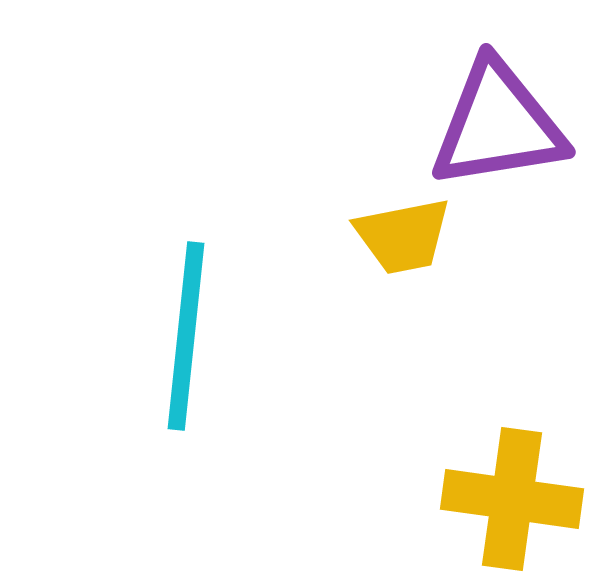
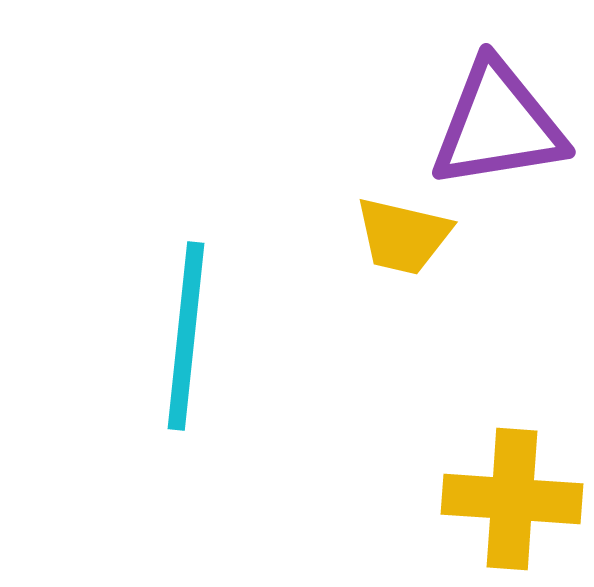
yellow trapezoid: rotated 24 degrees clockwise
yellow cross: rotated 4 degrees counterclockwise
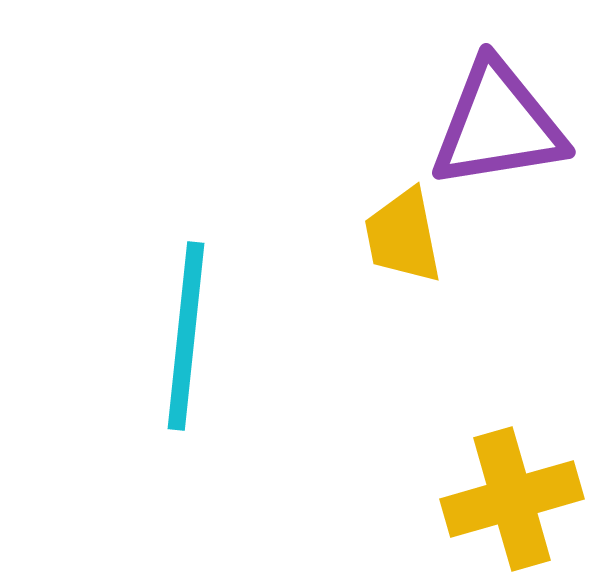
yellow trapezoid: rotated 66 degrees clockwise
yellow cross: rotated 20 degrees counterclockwise
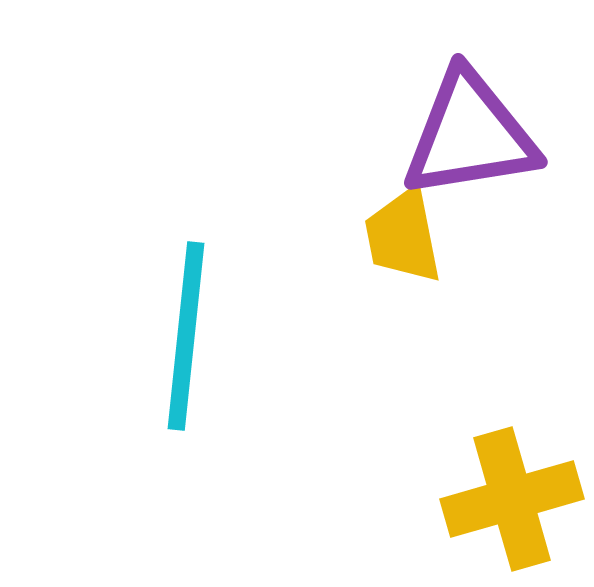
purple triangle: moved 28 px left, 10 px down
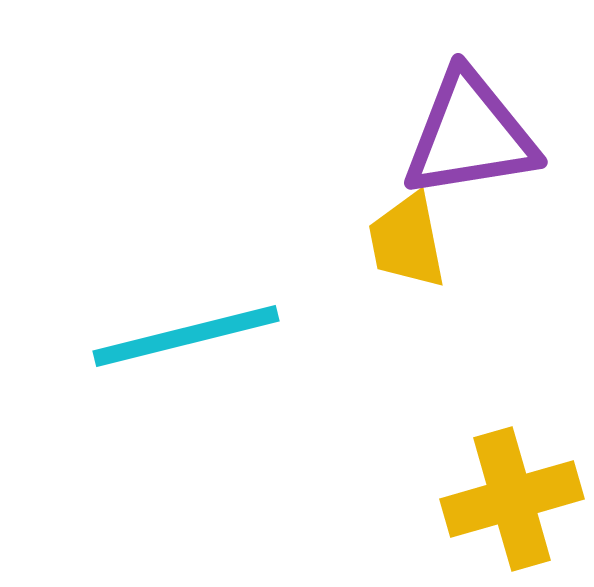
yellow trapezoid: moved 4 px right, 5 px down
cyan line: rotated 70 degrees clockwise
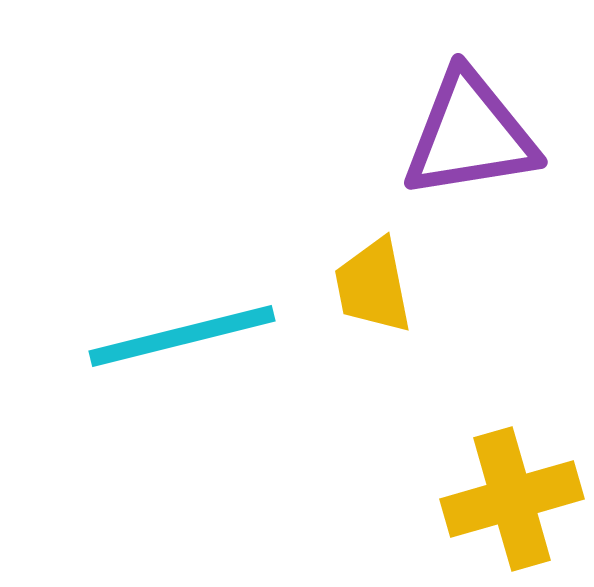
yellow trapezoid: moved 34 px left, 45 px down
cyan line: moved 4 px left
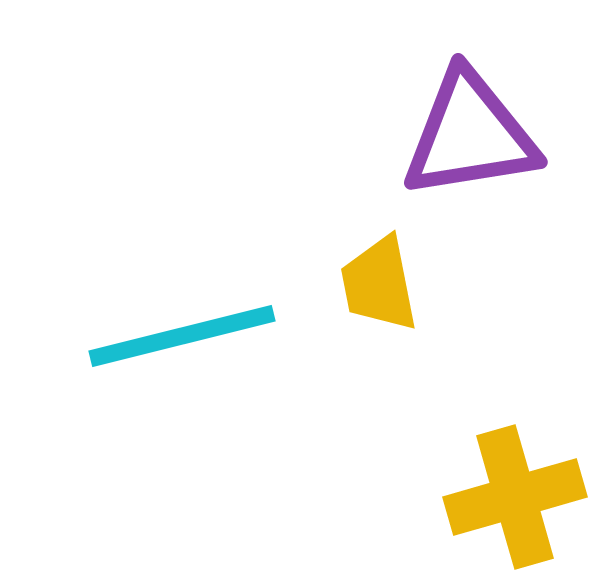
yellow trapezoid: moved 6 px right, 2 px up
yellow cross: moved 3 px right, 2 px up
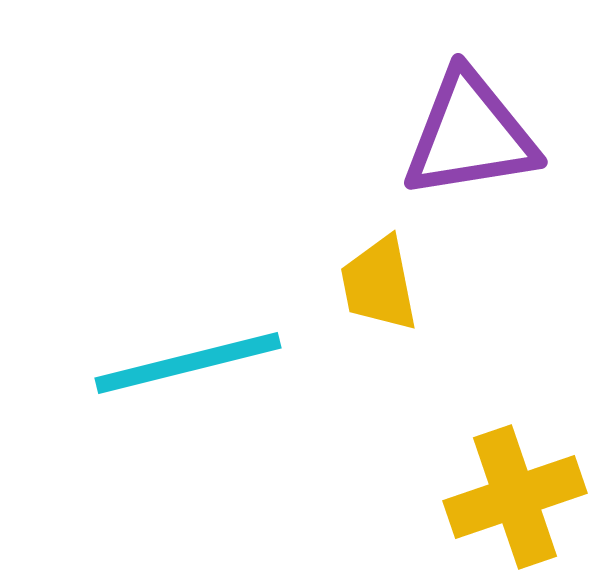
cyan line: moved 6 px right, 27 px down
yellow cross: rotated 3 degrees counterclockwise
